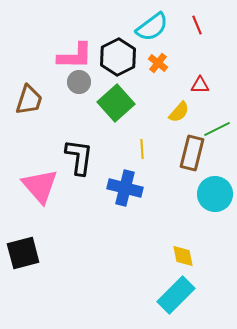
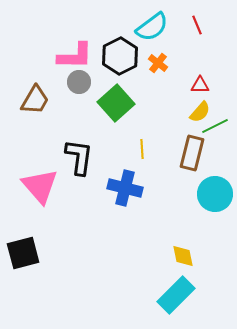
black hexagon: moved 2 px right, 1 px up
brown trapezoid: moved 6 px right; rotated 12 degrees clockwise
yellow semicircle: moved 21 px right
green line: moved 2 px left, 3 px up
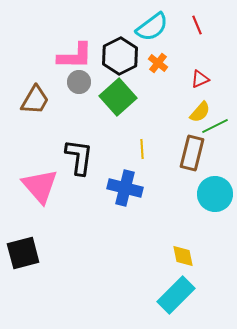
red triangle: moved 6 px up; rotated 24 degrees counterclockwise
green square: moved 2 px right, 6 px up
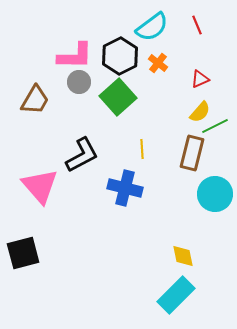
black L-shape: moved 3 px right, 2 px up; rotated 54 degrees clockwise
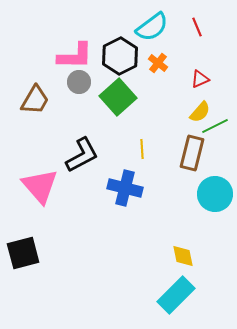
red line: moved 2 px down
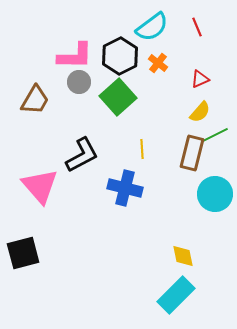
green line: moved 9 px down
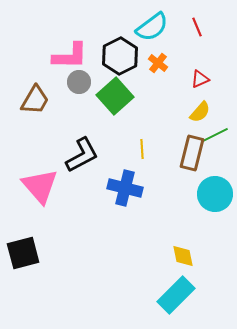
pink L-shape: moved 5 px left
green square: moved 3 px left, 1 px up
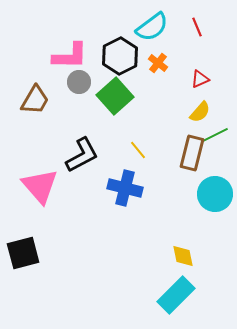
yellow line: moved 4 px left, 1 px down; rotated 36 degrees counterclockwise
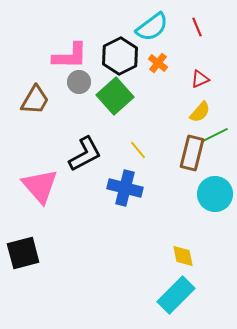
black L-shape: moved 3 px right, 1 px up
